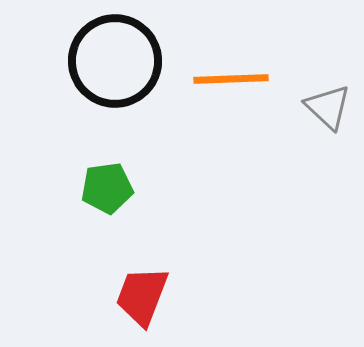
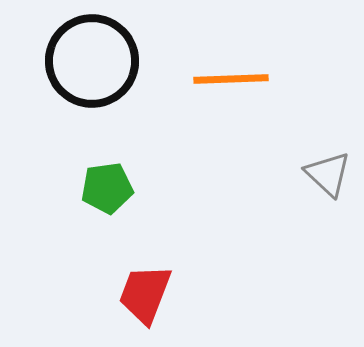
black circle: moved 23 px left
gray triangle: moved 67 px down
red trapezoid: moved 3 px right, 2 px up
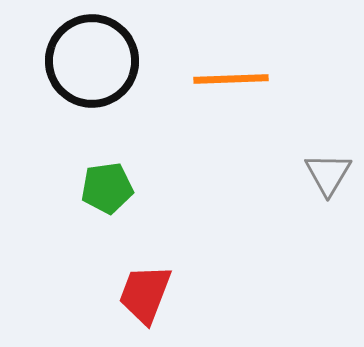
gray triangle: rotated 18 degrees clockwise
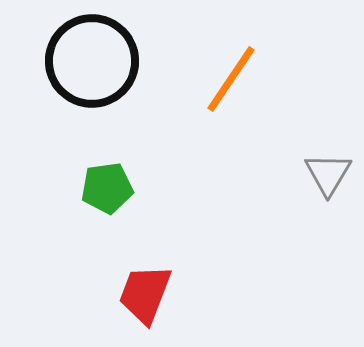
orange line: rotated 54 degrees counterclockwise
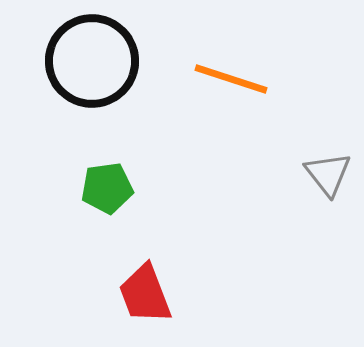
orange line: rotated 74 degrees clockwise
gray triangle: rotated 9 degrees counterclockwise
red trapezoid: rotated 42 degrees counterclockwise
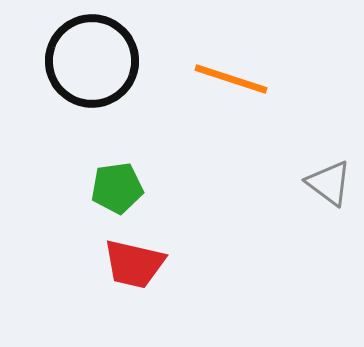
gray triangle: moved 1 px right, 9 px down; rotated 15 degrees counterclockwise
green pentagon: moved 10 px right
red trapezoid: moved 11 px left, 30 px up; rotated 56 degrees counterclockwise
